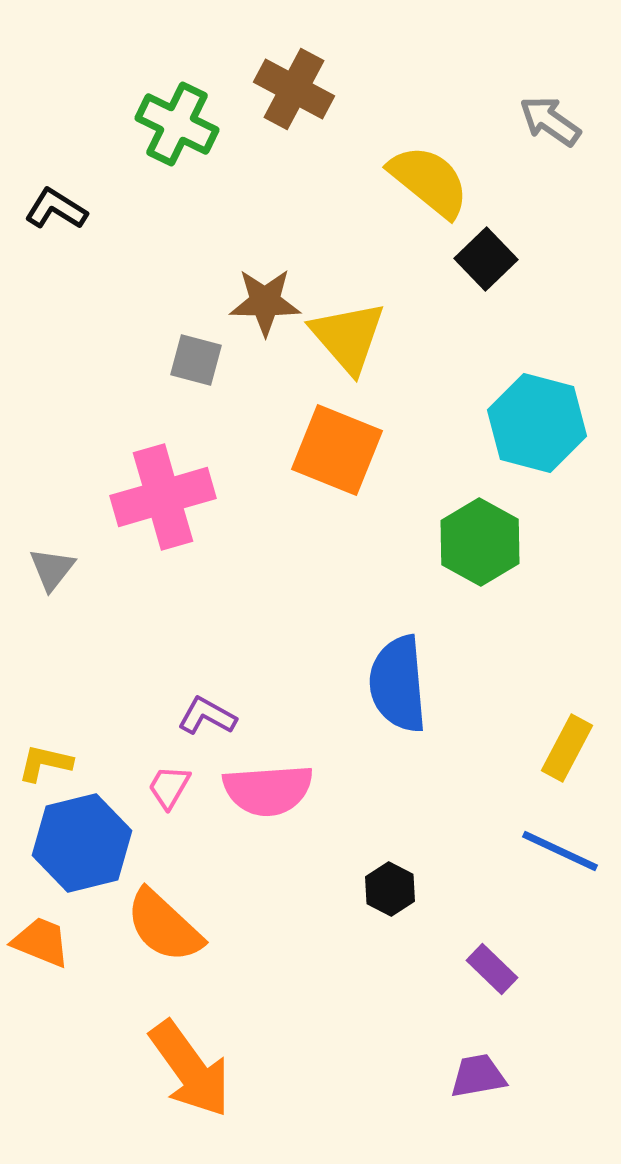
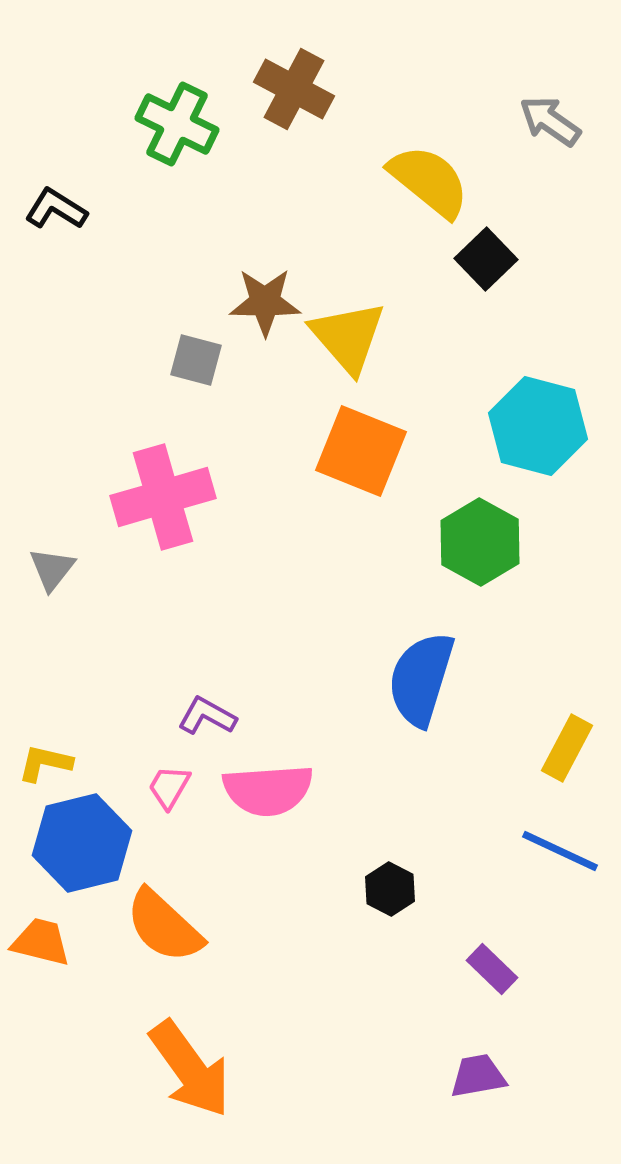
cyan hexagon: moved 1 px right, 3 px down
orange square: moved 24 px right, 1 px down
blue semicircle: moved 23 px right, 5 px up; rotated 22 degrees clockwise
orange trapezoid: rotated 8 degrees counterclockwise
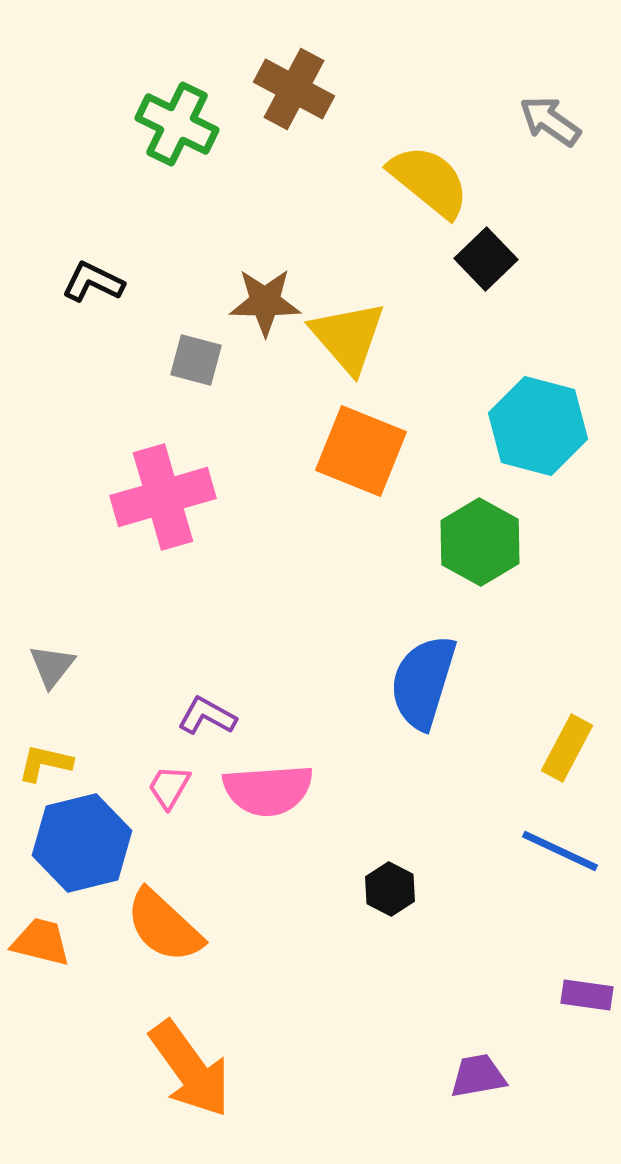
black L-shape: moved 37 px right, 73 px down; rotated 6 degrees counterclockwise
gray triangle: moved 97 px down
blue semicircle: moved 2 px right, 3 px down
purple rectangle: moved 95 px right, 26 px down; rotated 36 degrees counterclockwise
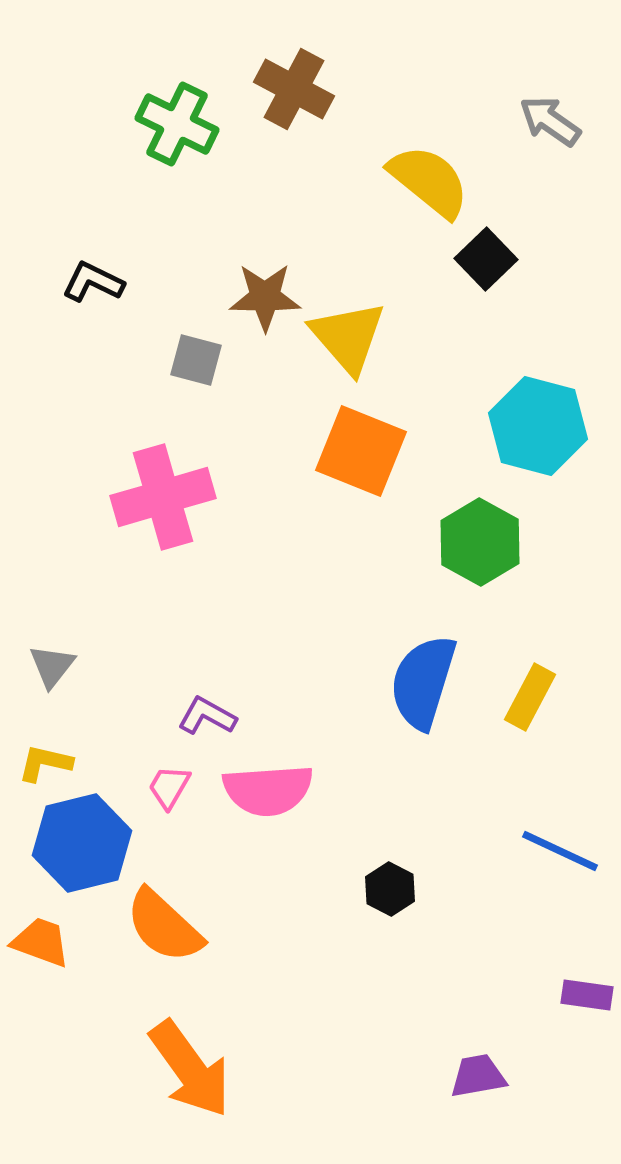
brown star: moved 5 px up
yellow rectangle: moved 37 px left, 51 px up
orange trapezoid: rotated 6 degrees clockwise
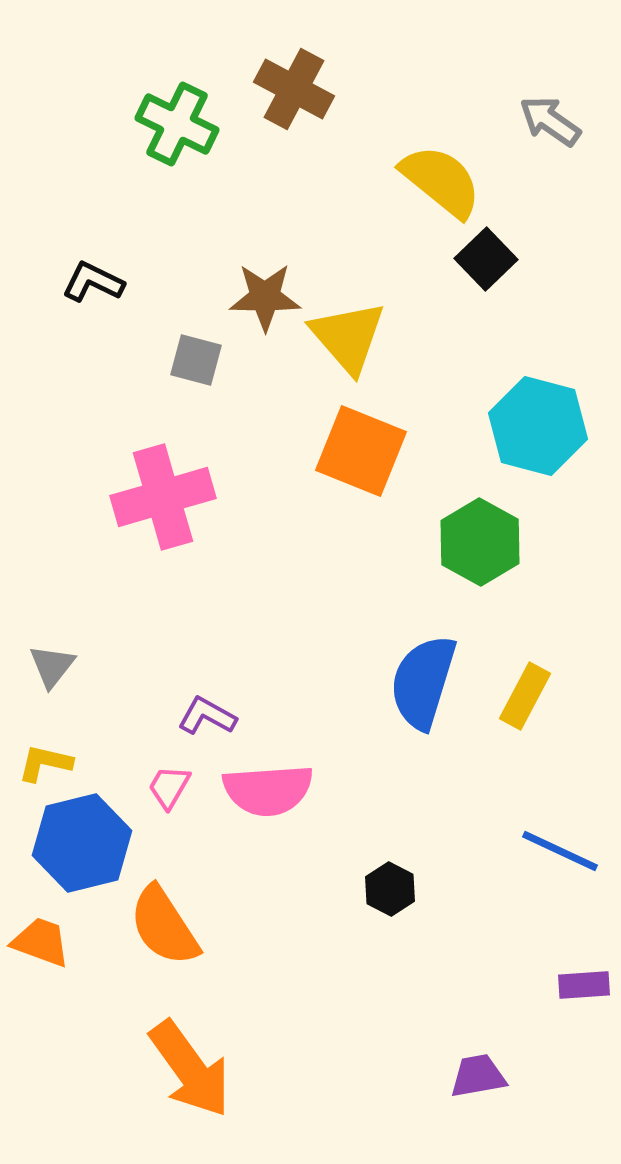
yellow semicircle: moved 12 px right
yellow rectangle: moved 5 px left, 1 px up
orange semicircle: rotated 14 degrees clockwise
purple rectangle: moved 3 px left, 10 px up; rotated 12 degrees counterclockwise
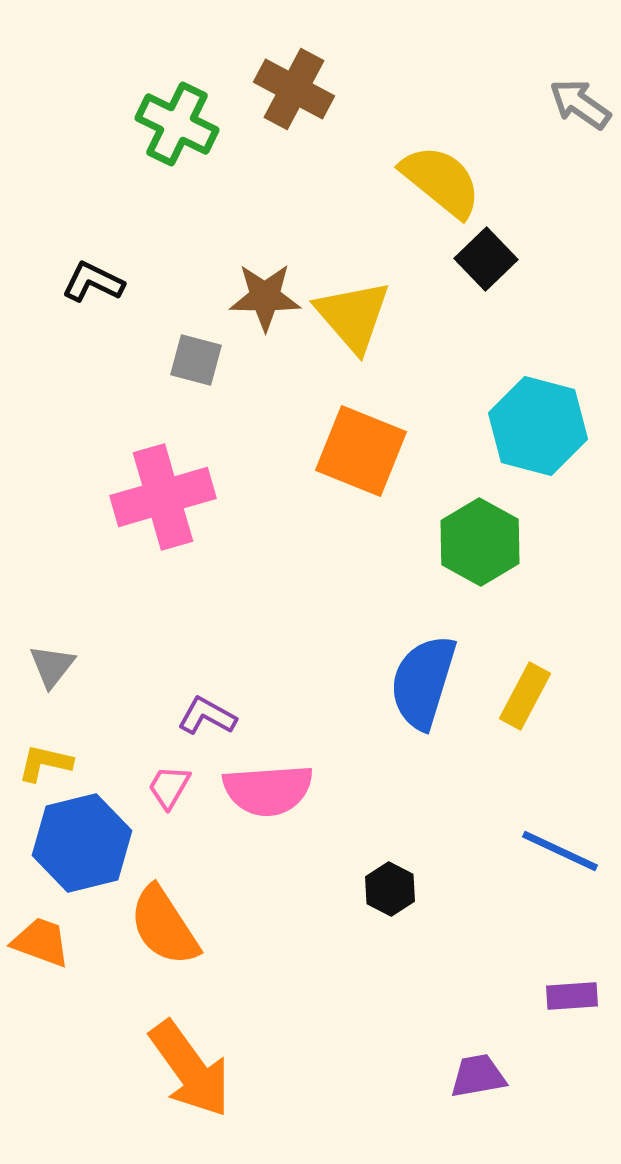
gray arrow: moved 30 px right, 17 px up
yellow triangle: moved 5 px right, 21 px up
purple rectangle: moved 12 px left, 11 px down
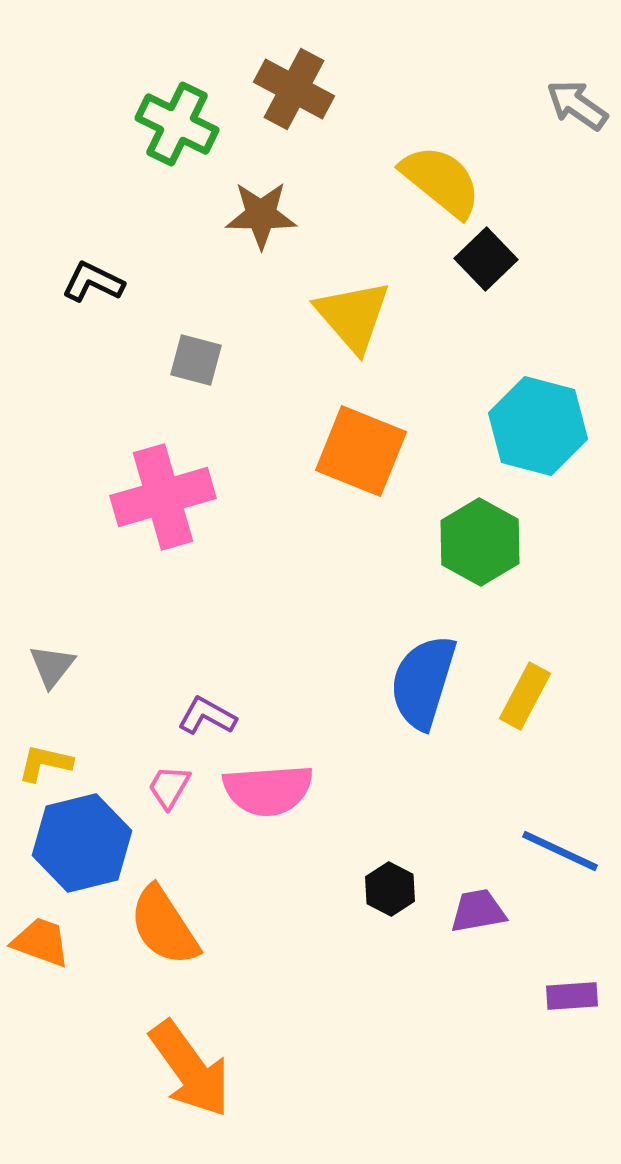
gray arrow: moved 3 px left, 1 px down
brown star: moved 4 px left, 82 px up
purple trapezoid: moved 165 px up
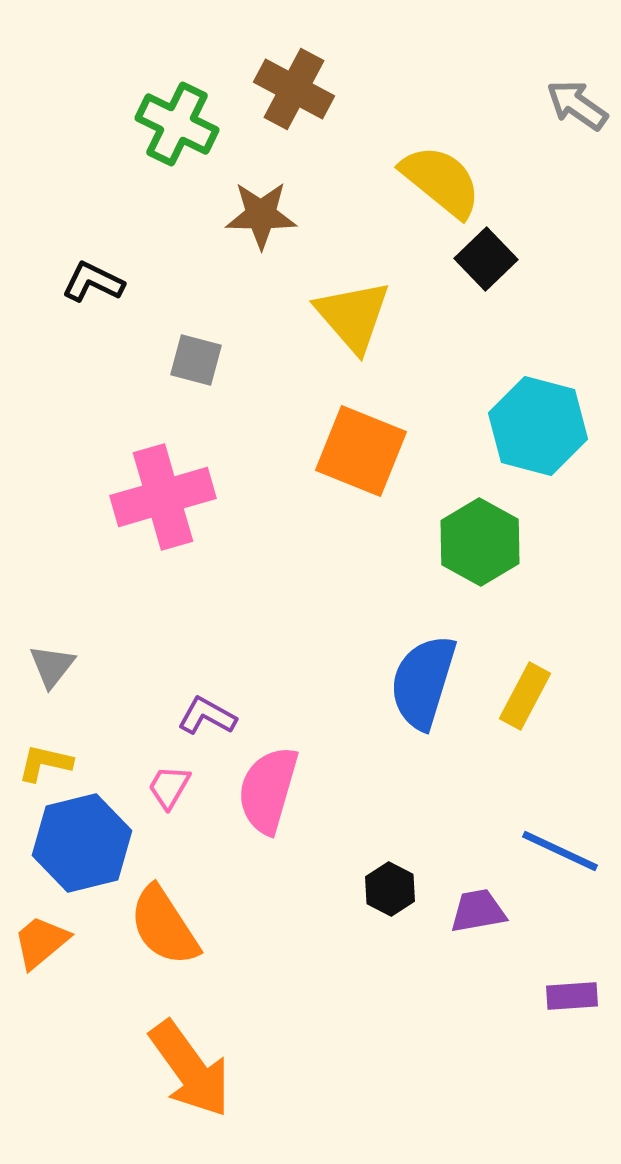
pink semicircle: rotated 110 degrees clockwise
orange trapezoid: rotated 60 degrees counterclockwise
